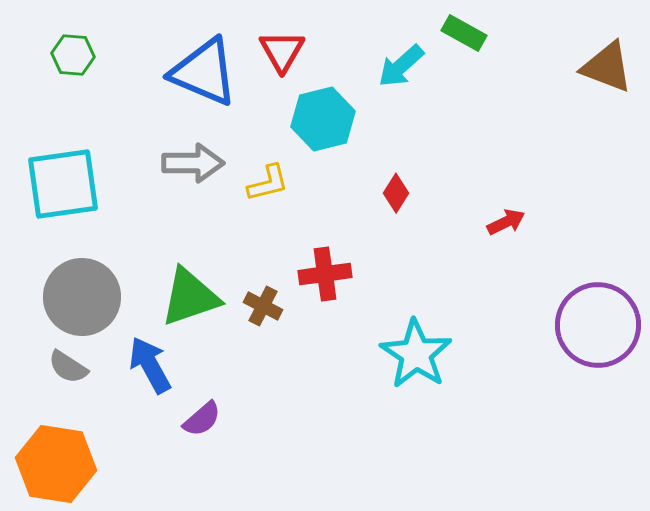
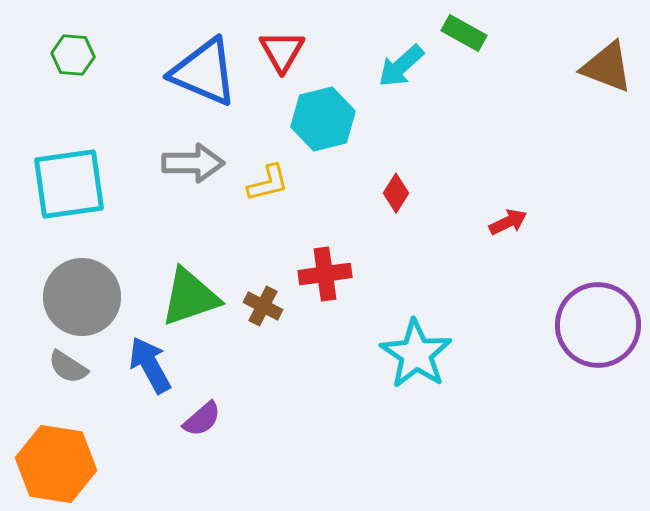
cyan square: moved 6 px right
red arrow: moved 2 px right
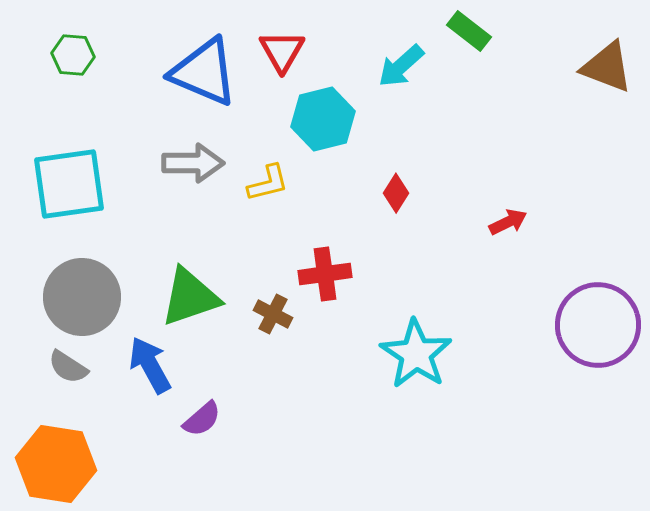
green rectangle: moved 5 px right, 2 px up; rotated 9 degrees clockwise
brown cross: moved 10 px right, 8 px down
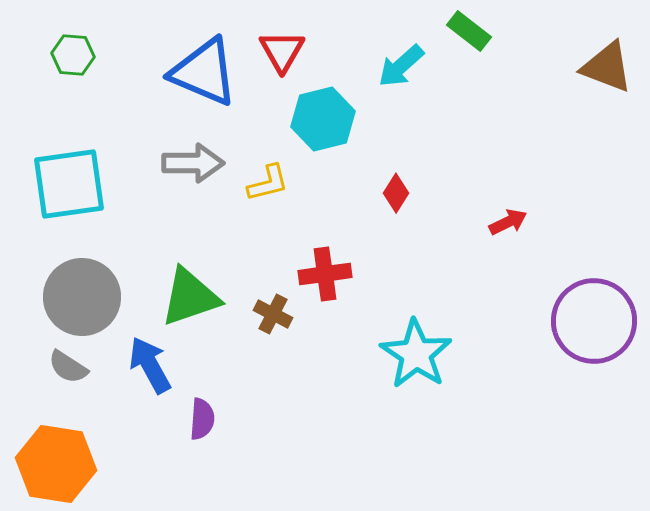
purple circle: moved 4 px left, 4 px up
purple semicircle: rotated 45 degrees counterclockwise
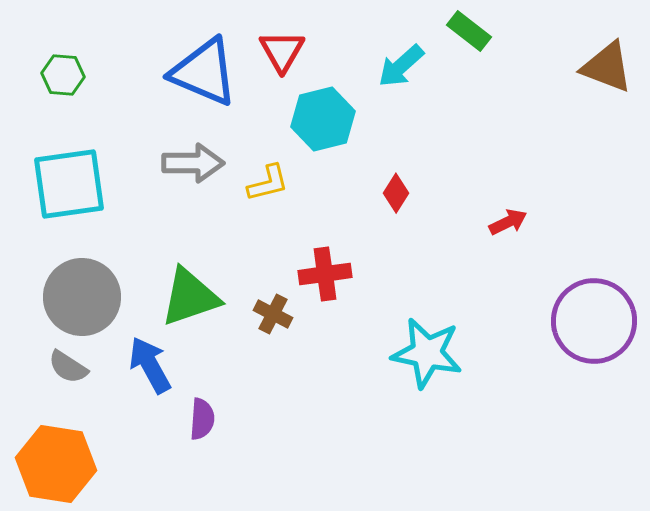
green hexagon: moved 10 px left, 20 px down
cyan star: moved 11 px right, 1 px up; rotated 22 degrees counterclockwise
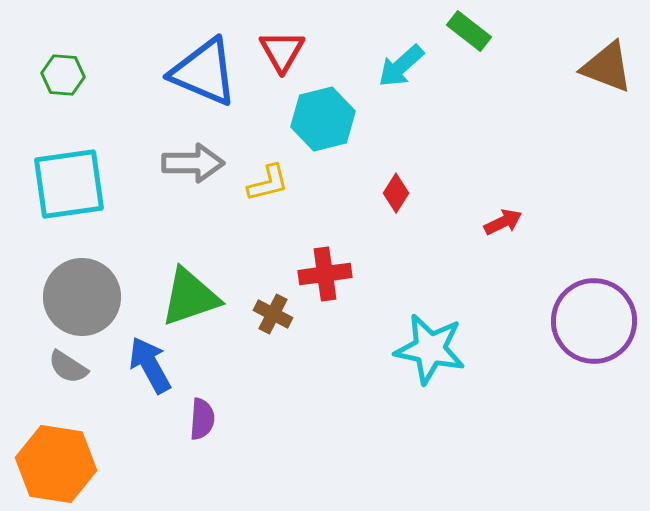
red arrow: moved 5 px left
cyan star: moved 3 px right, 4 px up
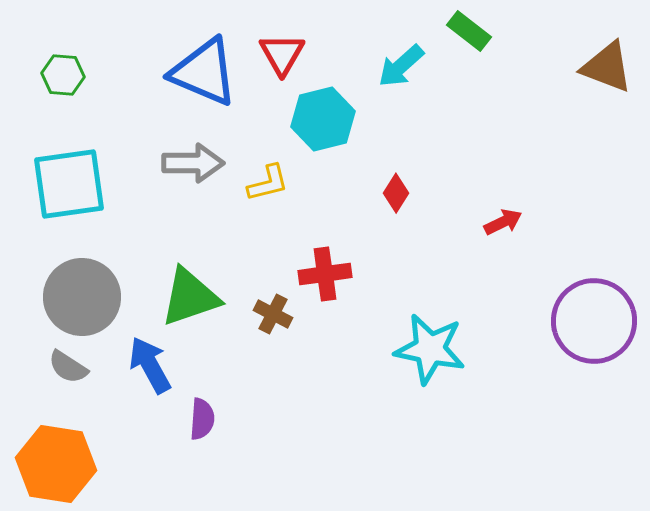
red triangle: moved 3 px down
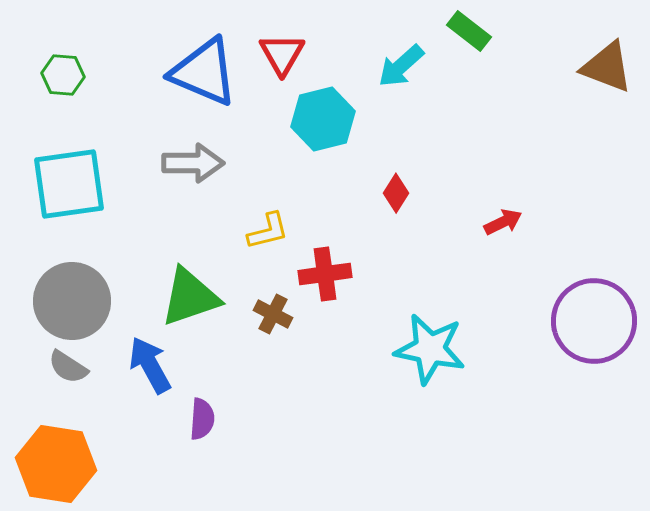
yellow L-shape: moved 48 px down
gray circle: moved 10 px left, 4 px down
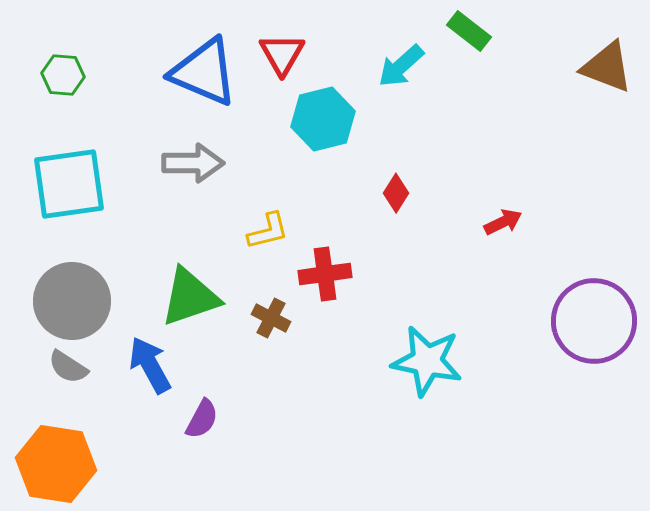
brown cross: moved 2 px left, 4 px down
cyan star: moved 3 px left, 12 px down
purple semicircle: rotated 24 degrees clockwise
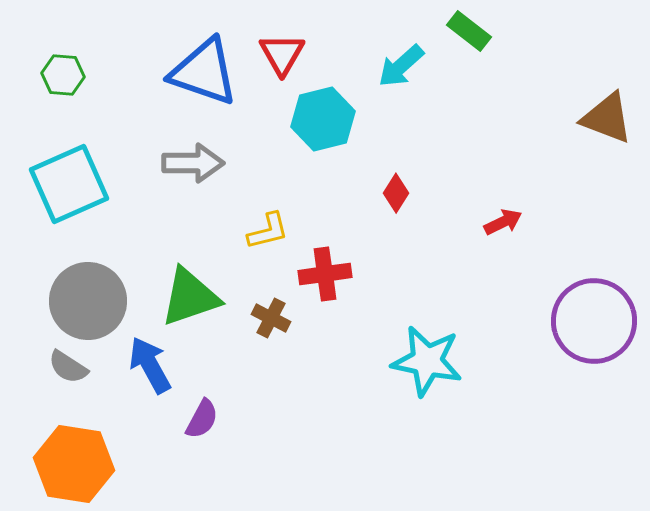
brown triangle: moved 51 px down
blue triangle: rotated 4 degrees counterclockwise
cyan square: rotated 16 degrees counterclockwise
gray circle: moved 16 px right
orange hexagon: moved 18 px right
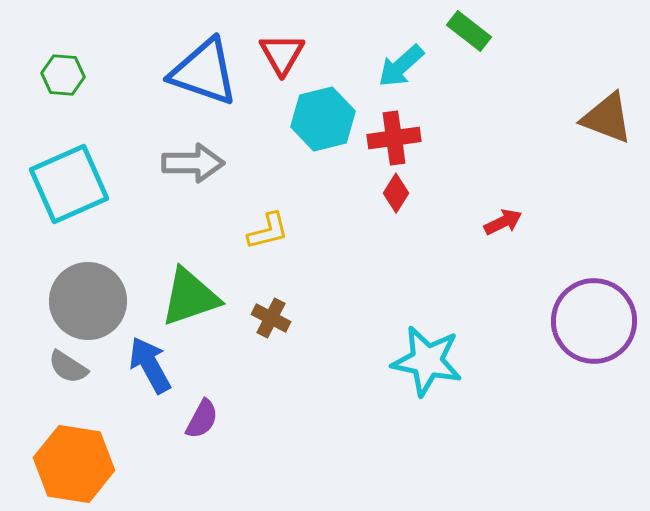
red cross: moved 69 px right, 136 px up
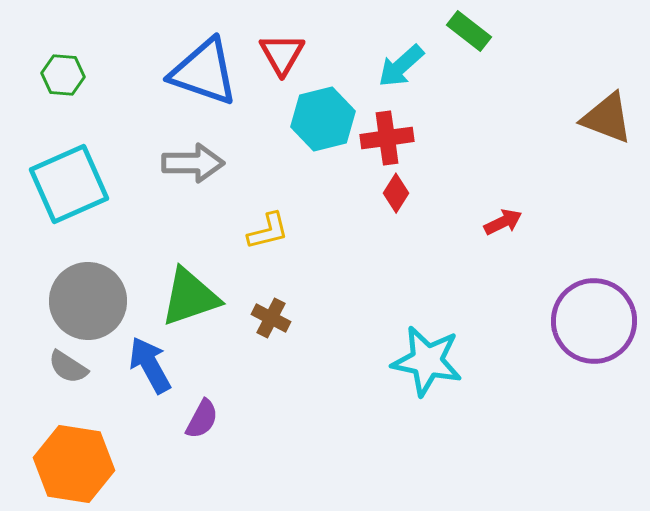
red cross: moved 7 px left
